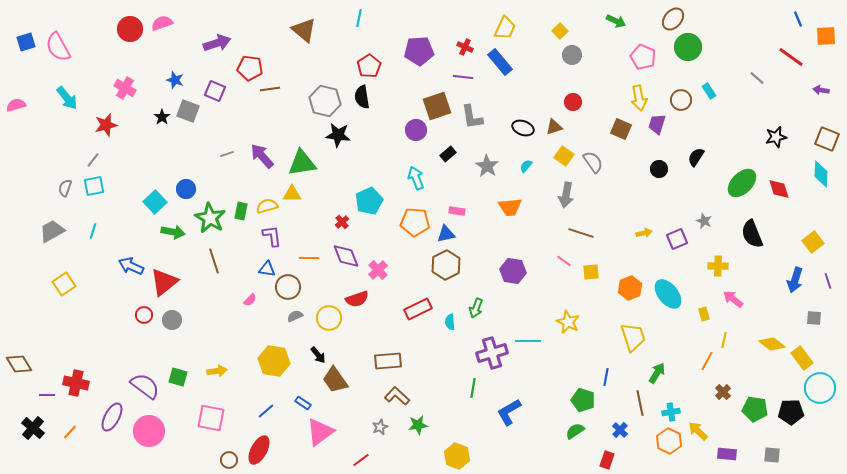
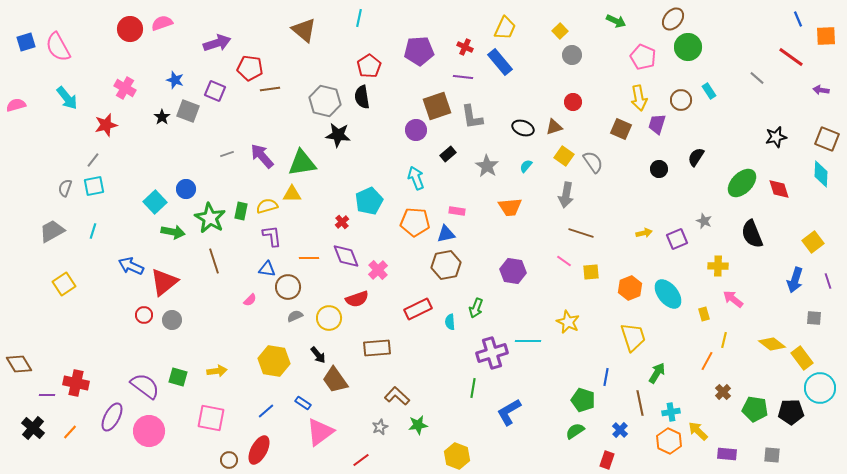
brown hexagon at (446, 265): rotated 16 degrees clockwise
brown rectangle at (388, 361): moved 11 px left, 13 px up
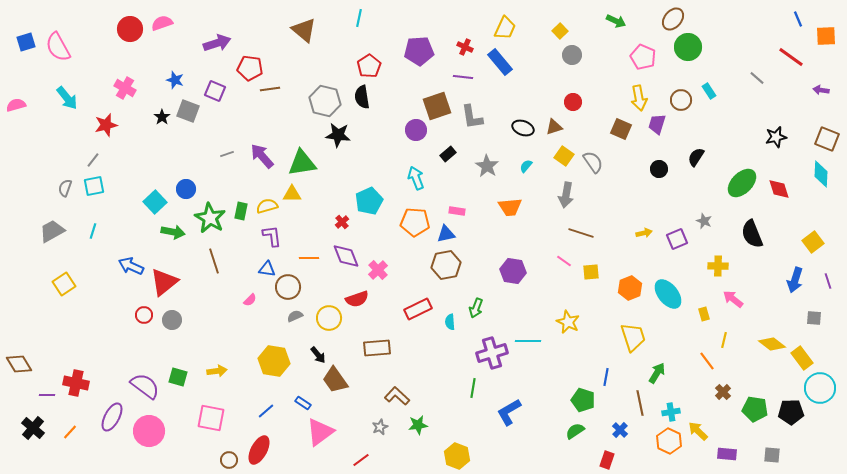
orange line at (707, 361): rotated 66 degrees counterclockwise
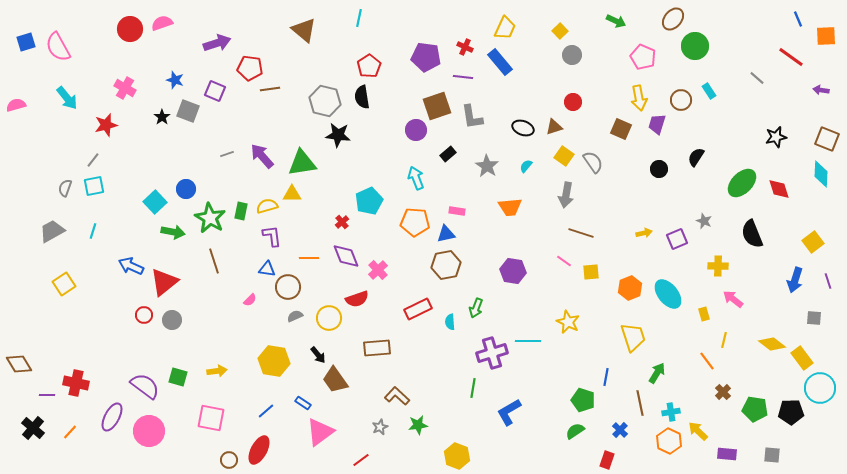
green circle at (688, 47): moved 7 px right, 1 px up
purple pentagon at (419, 51): moved 7 px right, 6 px down; rotated 12 degrees clockwise
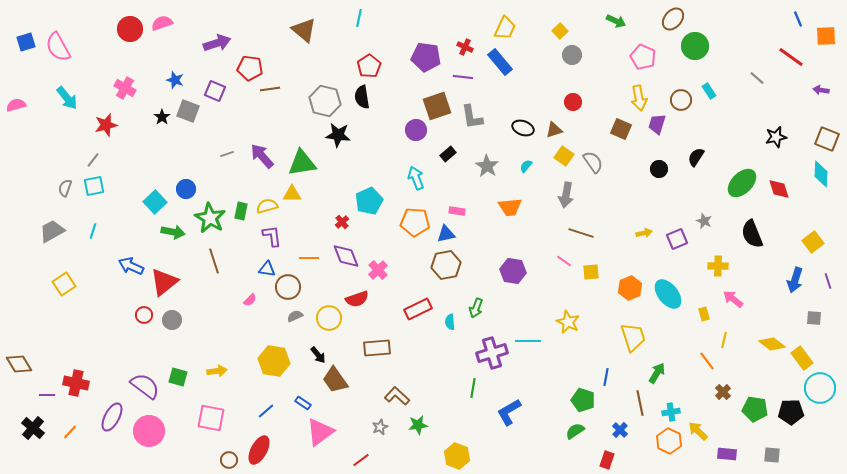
brown triangle at (554, 127): moved 3 px down
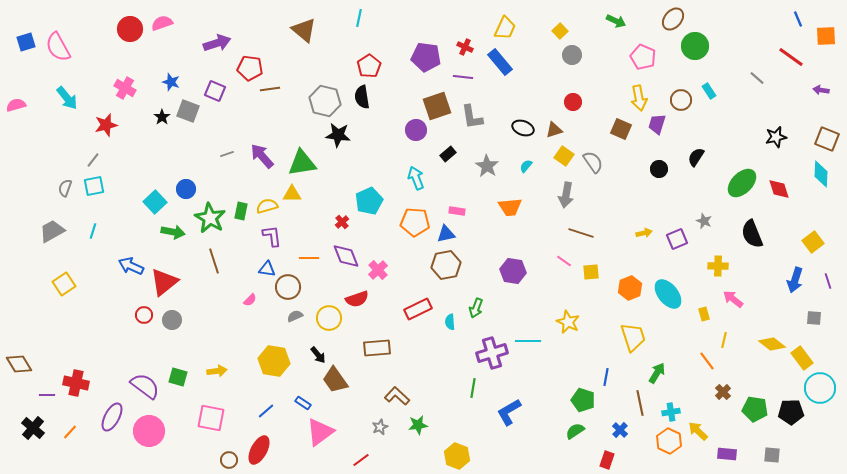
blue star at (175, 80): moved 4 px left, 2 px down
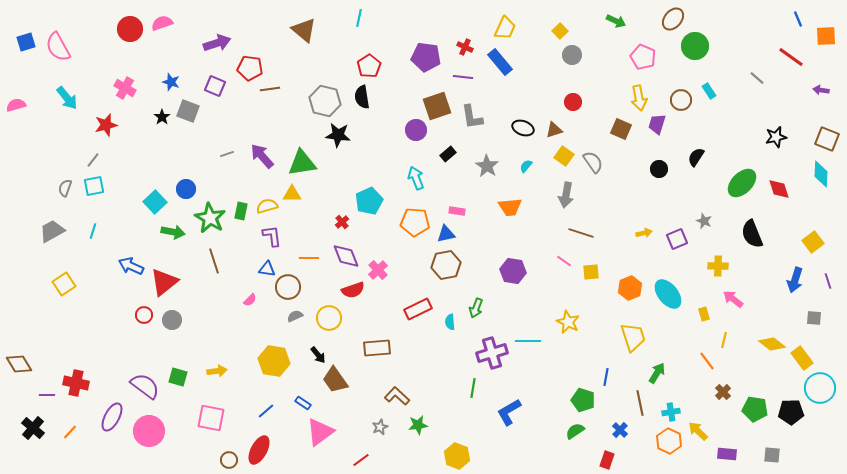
purple square at (215, 91): moved 5 px up
red semicircle at (357, 299): moved 4 px left, 9 px up
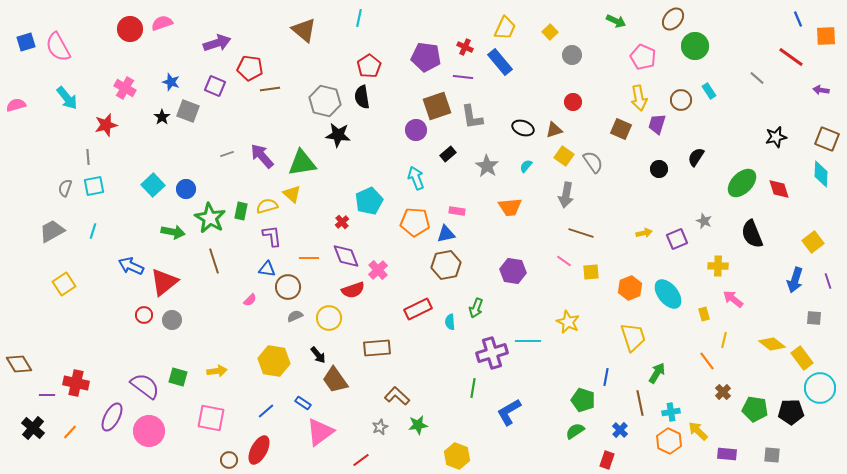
yellow square at (560, 31): moved 10 px left, 1 px down
gray line at (93, 160): moved 5 px left, 3 px up; rotated 42 degrees counterclockwise
yellow triangle at (292, 194): rotated 42 degrees clockwise
cyan square at (155, 202): moved 2 px left, 17 px up
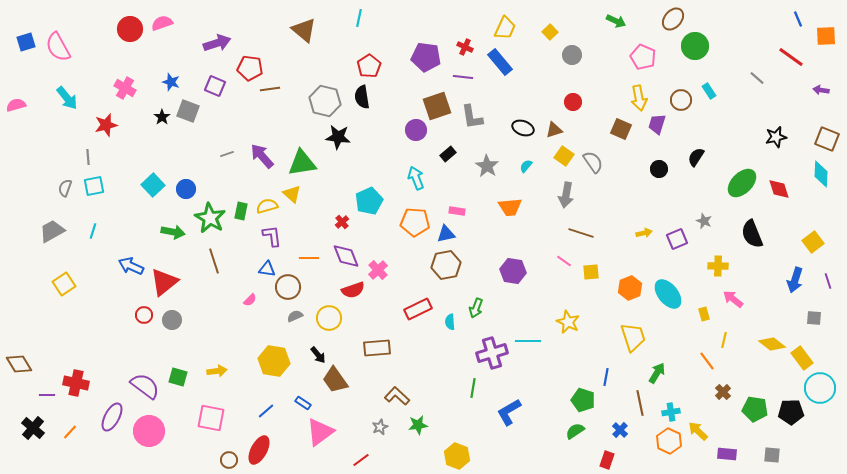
black star at (338, 135): moved 2 px down
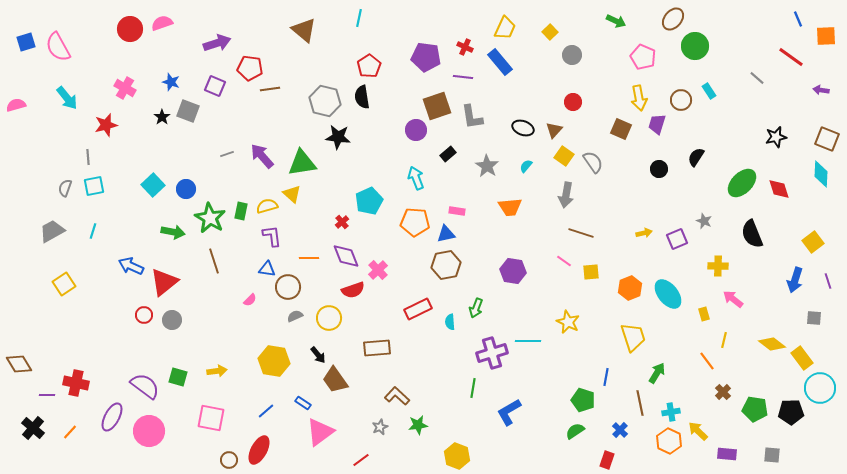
brown triangle at (554, 130): rotated 30 degrees counterclockwise
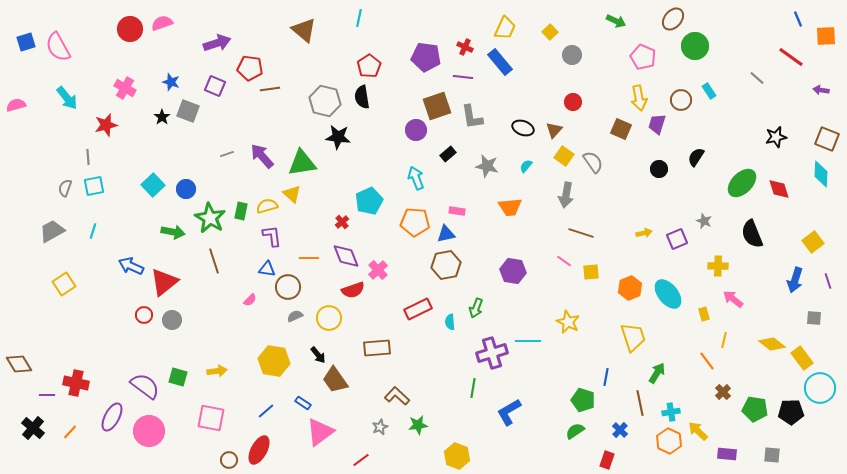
gray star at (487, 166): rotated 20 degrees counterclockwise
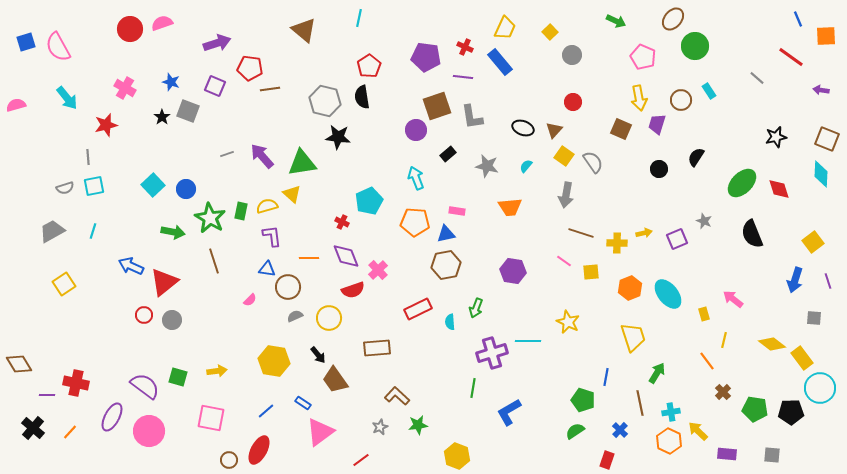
gray semicircle at (65, 188): rotated 126 degrees counterclockwise
red cross at (342, 222): rotated 24 degrees counterclockwise
yellow cross at (718, 266): moved 101 px left, 23 px up
